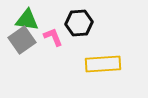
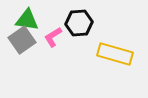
pink L-shape: rotated 100 degrees counterclockwise
yellow rectangle: moved 12 px right, 10 px up; rotated 20 degrees clockwise
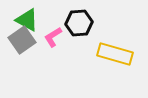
green triangle: rotated 20 degrees clockwise
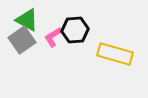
black hexagon: moved 4 px left, 7 px down
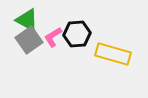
black hexagon: moved 2 px right, 4 px down
gray square: moved 7 px right
yellow rectangle: moved 2 px left
